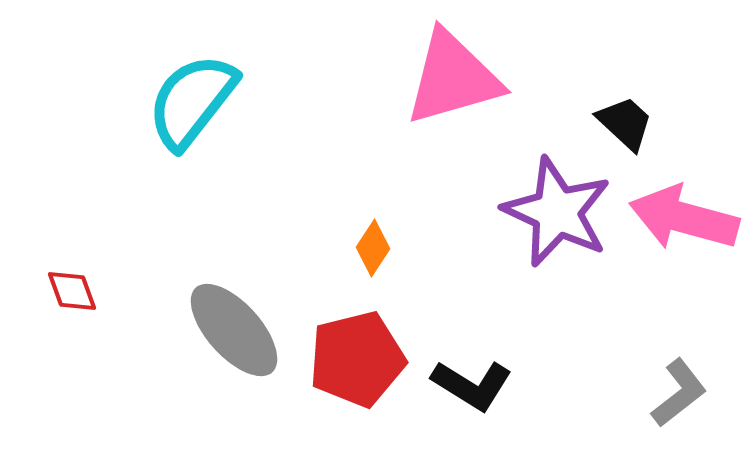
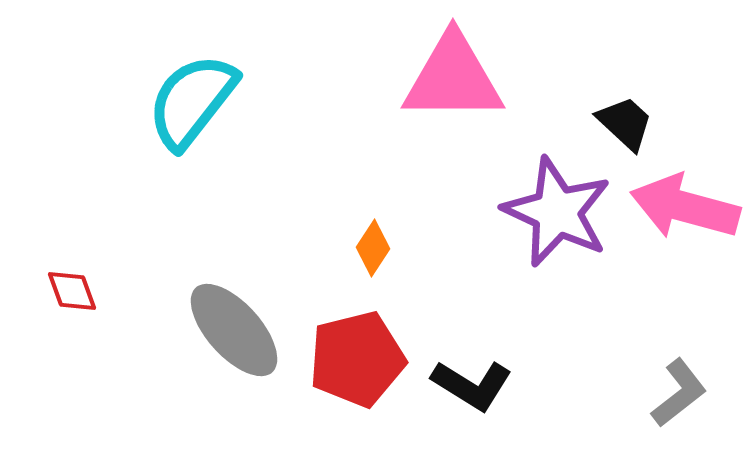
pink triangle: rotated 16 degrees clockwise
pink arrow: moved 1 px right, 11 px up
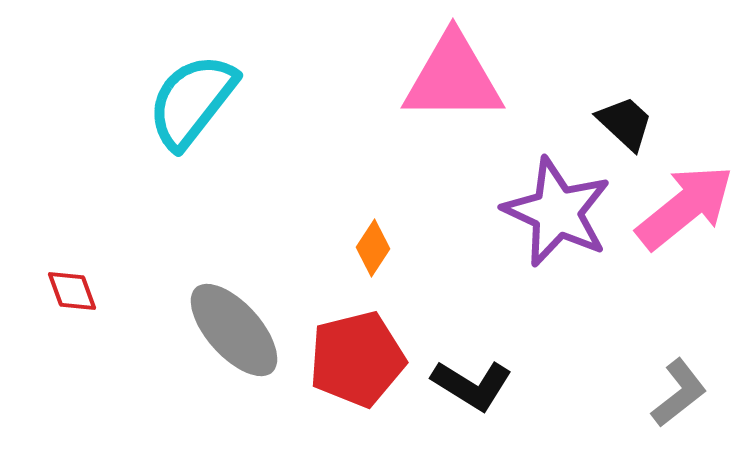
pink arrow: rotated 126 degrees clockwise
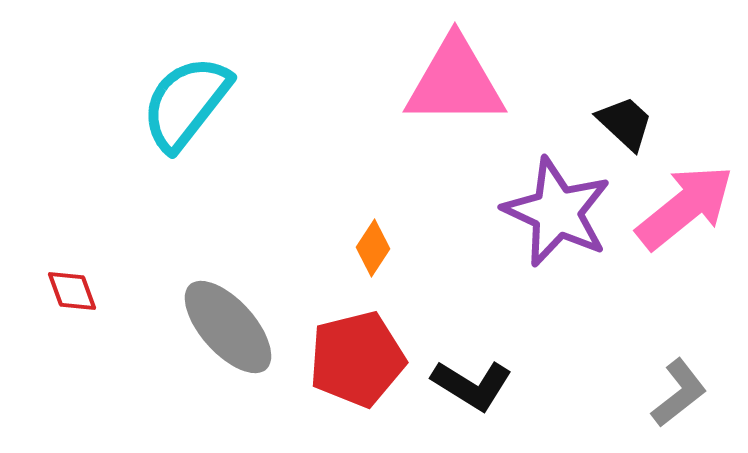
pink triangle: moved 2 px right, 4 px down
cyan semicircle: moved 6 px left, 2 px down
gray ellipse: moved 6 px left, 3 px up
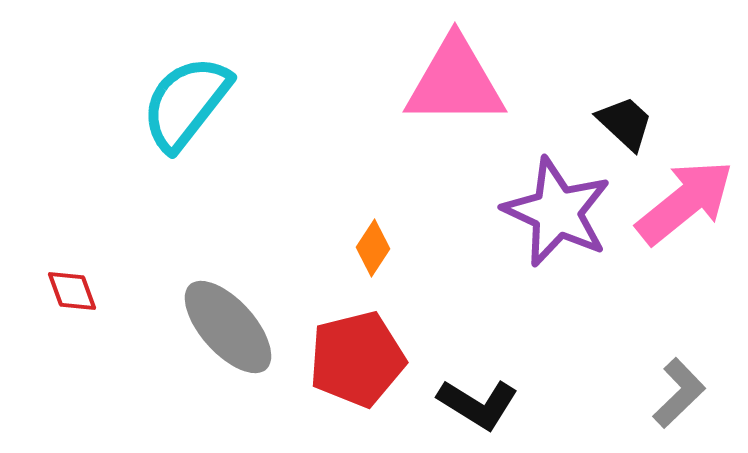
pink arrow: moved 5 px up
black L-shape: moved 6 px right, 19 px down
gray L-shape: rotated 6 degrees counterclockwise
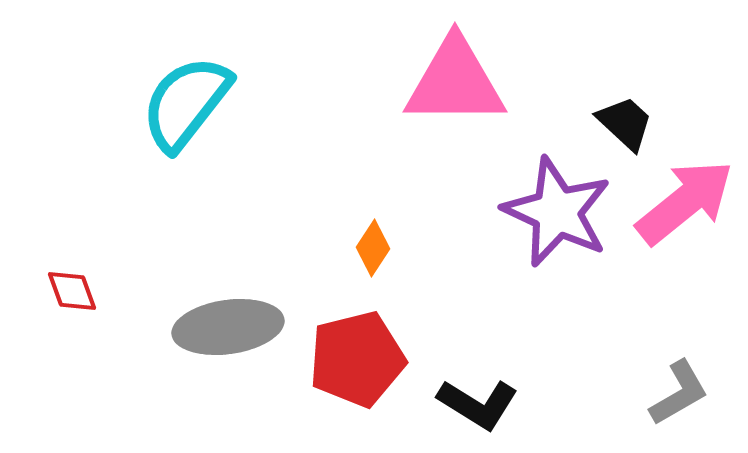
gray ellipse: rotated 56 degrees counterclockwise
gray L-shape: rotated 14 degrees clockwise
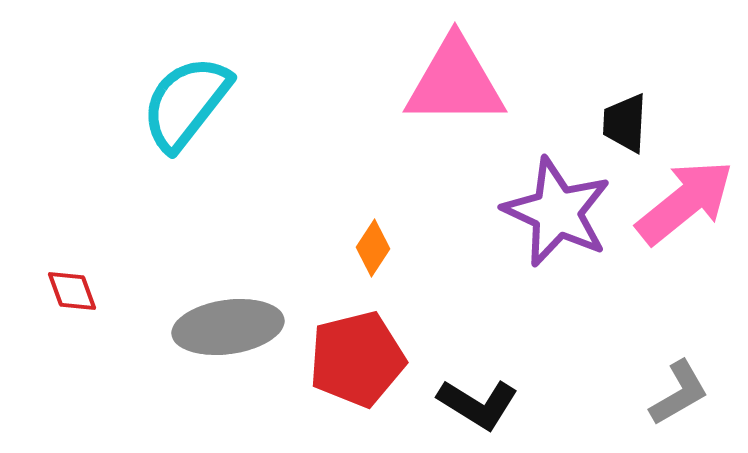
black trapezoid: rotated 130 degrees counterclockwise
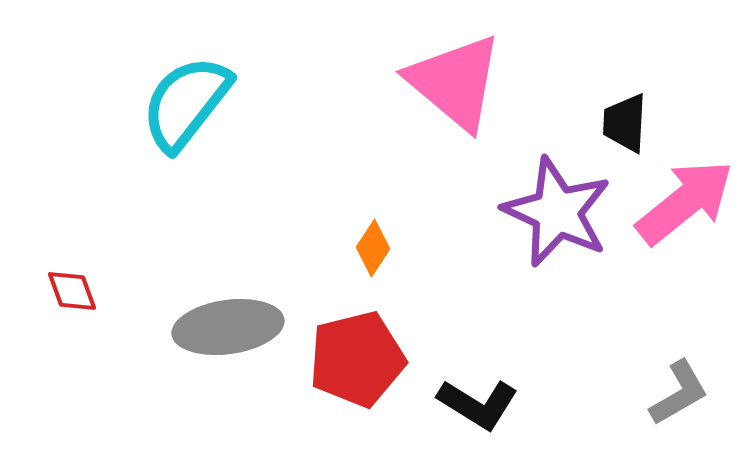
pink triangle: rotated 40 degrees clockwise
